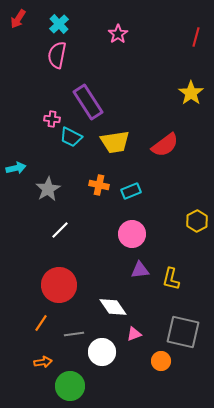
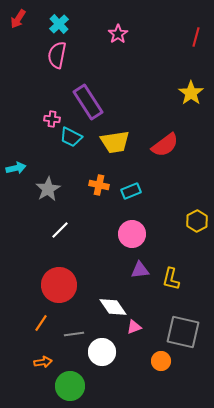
pink triangle: moved 7 px up
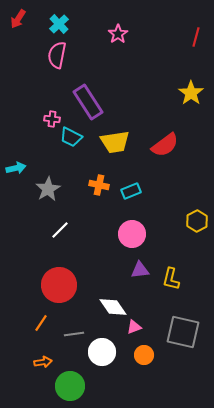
orange circle: moved 17 px left, 6 px up
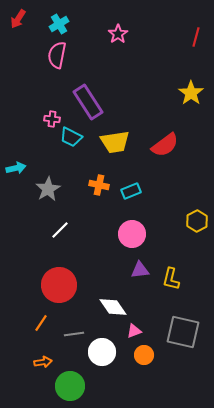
cyan cross: rotated 12 degrees clockwise
pink triangle: moved 4 px down
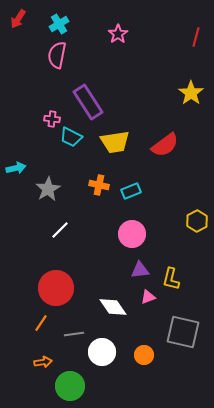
red circle: moved 3 px left, 3 px down
pink triangle: moved 14 px right, 34 px up
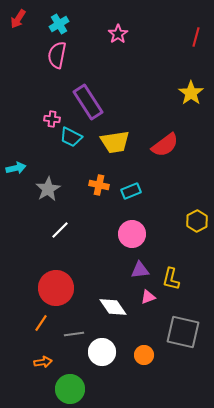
green circle: moved 3 px down
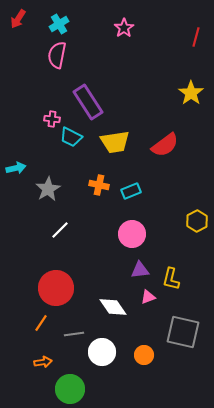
pink star: moved 6 px right, 6 px up
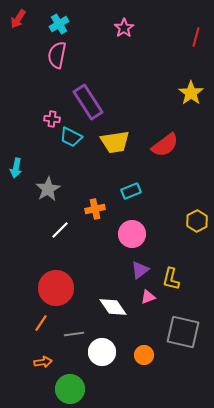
cyan arrow: rotated 114 degrees clockwise
orange cross: moved 4 px left, 24 px down; rotated 24 degrees counterclockwise
purple triangle: rotated 30 degrees counterclockwise
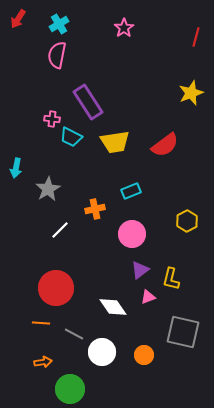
yellow star: rotated 15 degrees clockwise
yellow hexagon: moved 10 px left
orange line: rotated 60 degrees clockwise
gray line: rotated 36 degrees clockwise
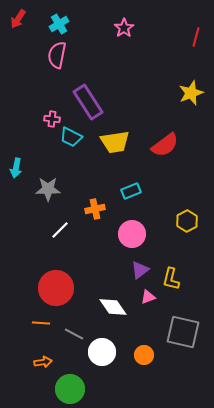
gray star: rotated 30 degrees clockwise
